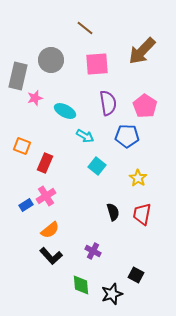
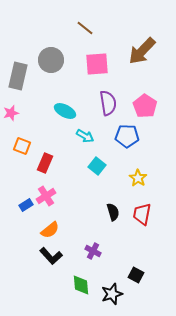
pink star: moved 24 px left, 15 px down
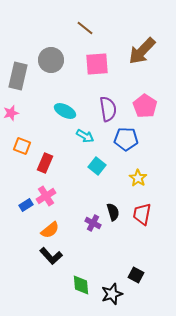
purple semicircle: moved 6 px down
blue pentagon: moved 1 px left, 3 px down
purple cross: moved 28 px up
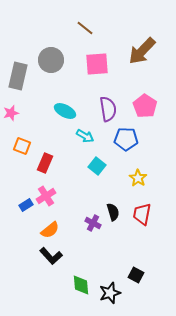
black star: moved 2 px left, 1 px up
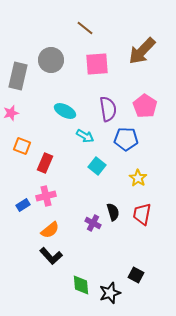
pink cross: rotated 18 degrees clockwise
blue rectangle: moved 3 px left
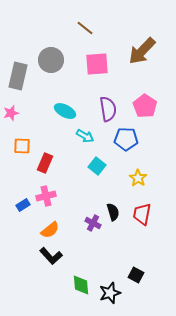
orange square: rotated 18 degrees counterclockwise
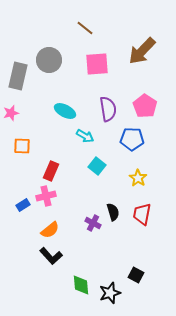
gray circle: moved 2 px left
blue pentagon: moved 6 px right
red rectangle: moved 6 px right, 8 px down
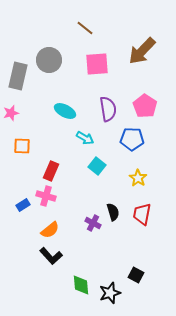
cyan arrow: moved 2 px down
pink cross: rotated 30 degrees clockwise
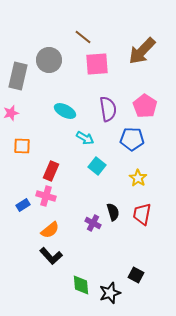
brown line: moved 2 px left, 9 px down
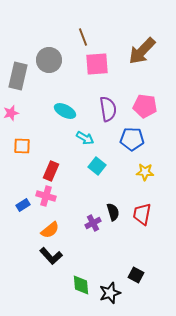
brown line: rotated 30 degrees clockwise
pink pentagon: rotated 25 degrees counterclockwise
yellow star: moved 7 px right, 6 px up; rotated 30 degrees counterclockwise
purple cross: rotated 35 degrees clockwise
